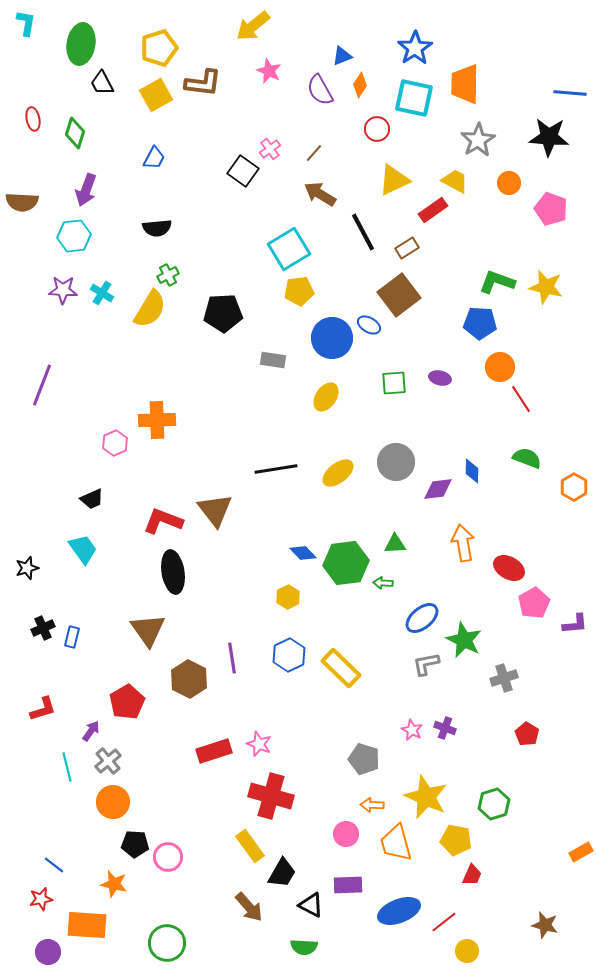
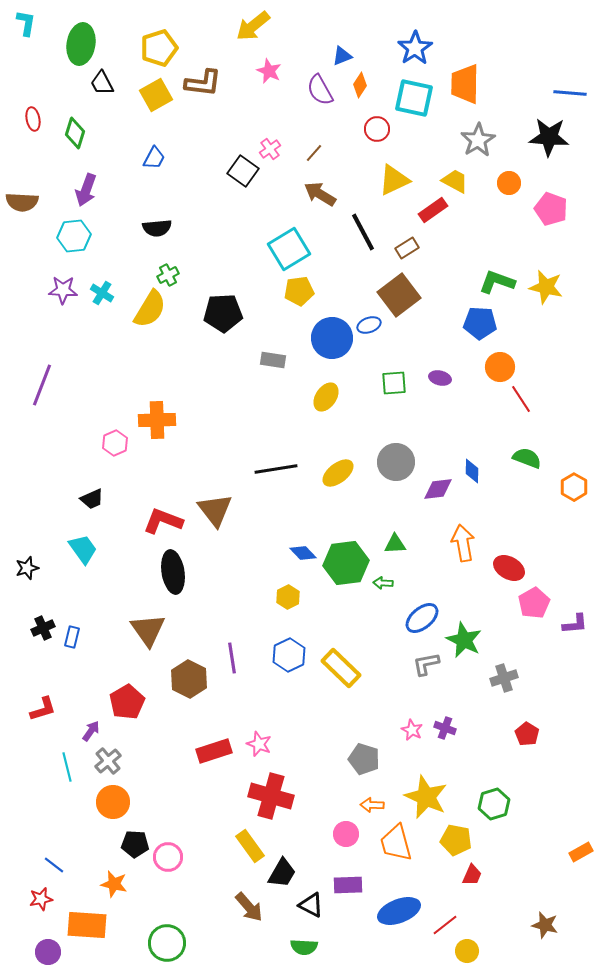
blue ellipse at (369, 325): rotated 50 degrees counterclockwise
red line at (444, 922): moved 1 px right, 3 px down
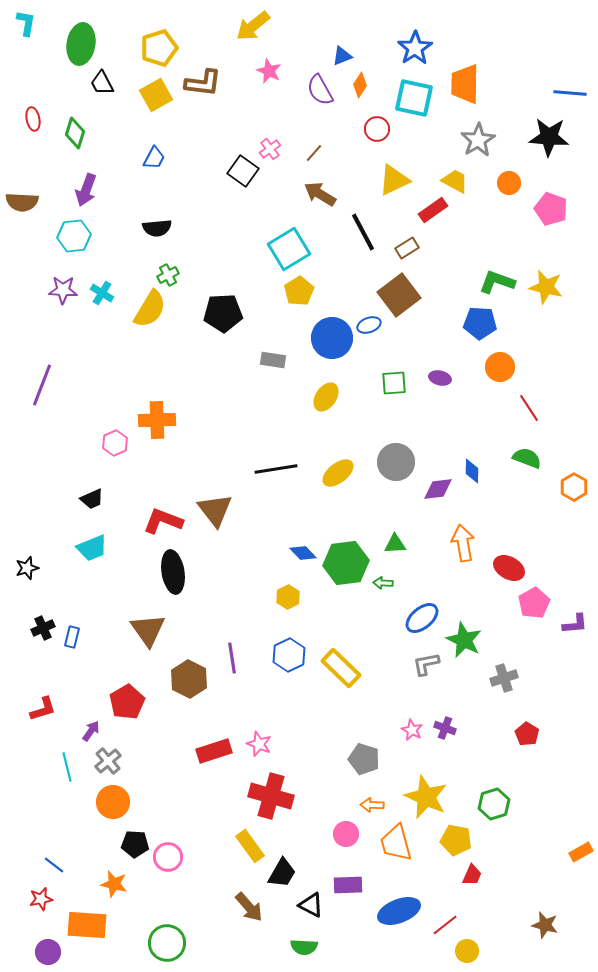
yellow pentagon at (299, 291): rotated 24 degrees counterclockwise
red line at (521, 399): moved 8 px right, 9 px down
cyan trapezoid at (83, 549): moved 9 px right, 1 px up; rotated 104 degrees clockwise
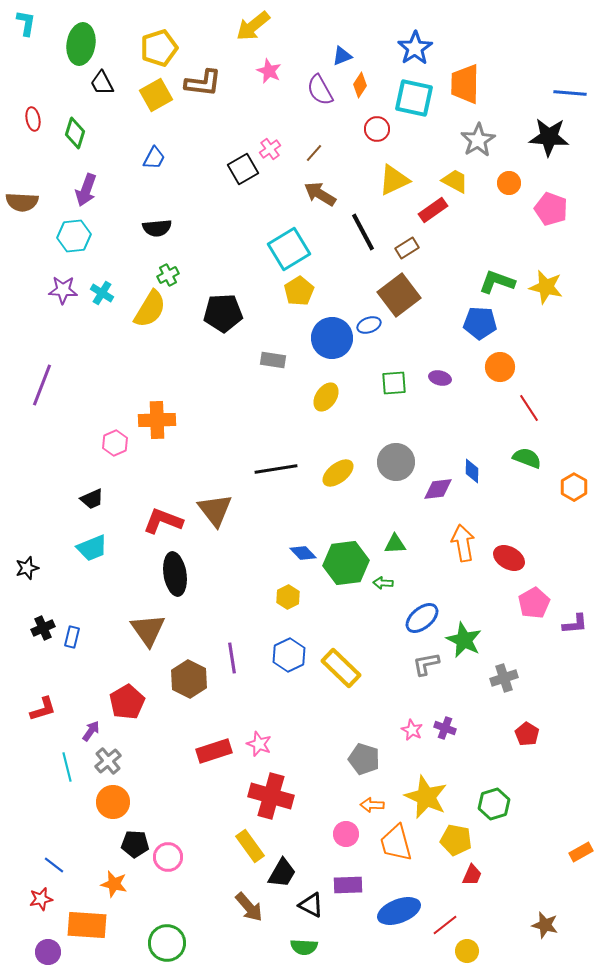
black square at (243, 171): moved 2 px up; rotated 24 degrees clockwise
red ellipse at (509, 568): moved 10 px up
black ellipse at (173, 572): moved 2 px right, 2 px down
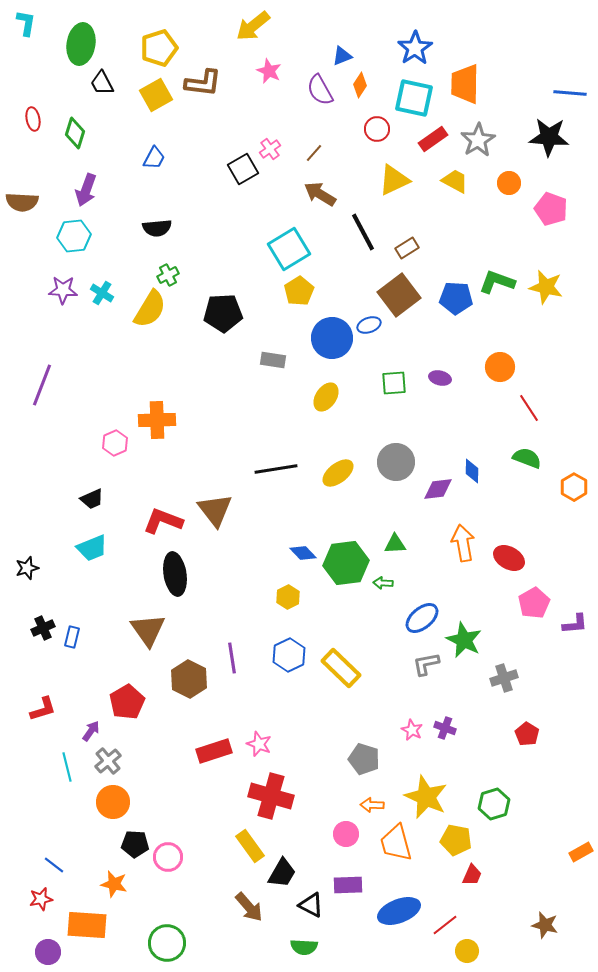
red rectangle at (433, 210): moved 71 px up
blue pentagon at (480, 323): moved 24 px left, 25 px up
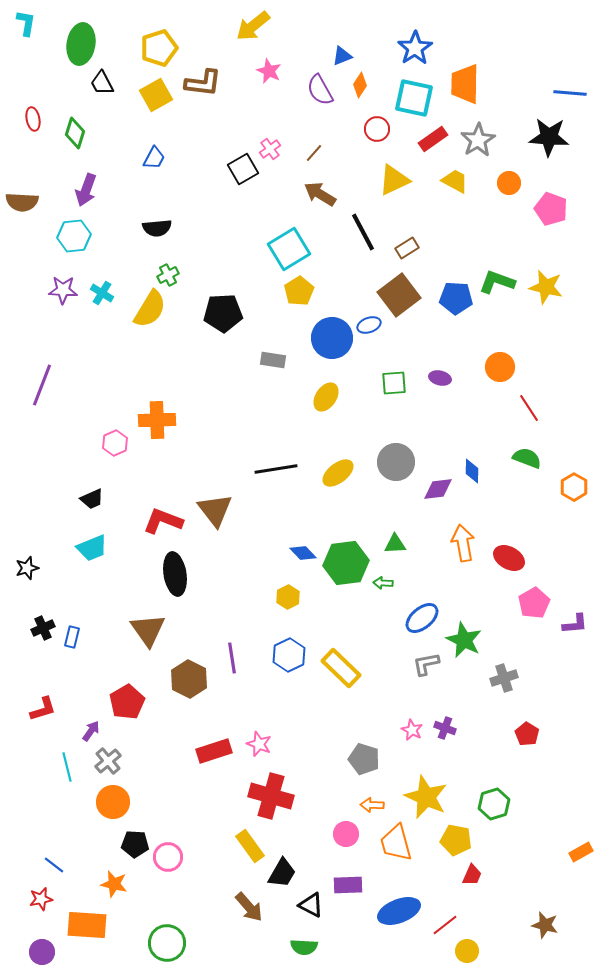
purple circle at (48, 952): moved 6 px left
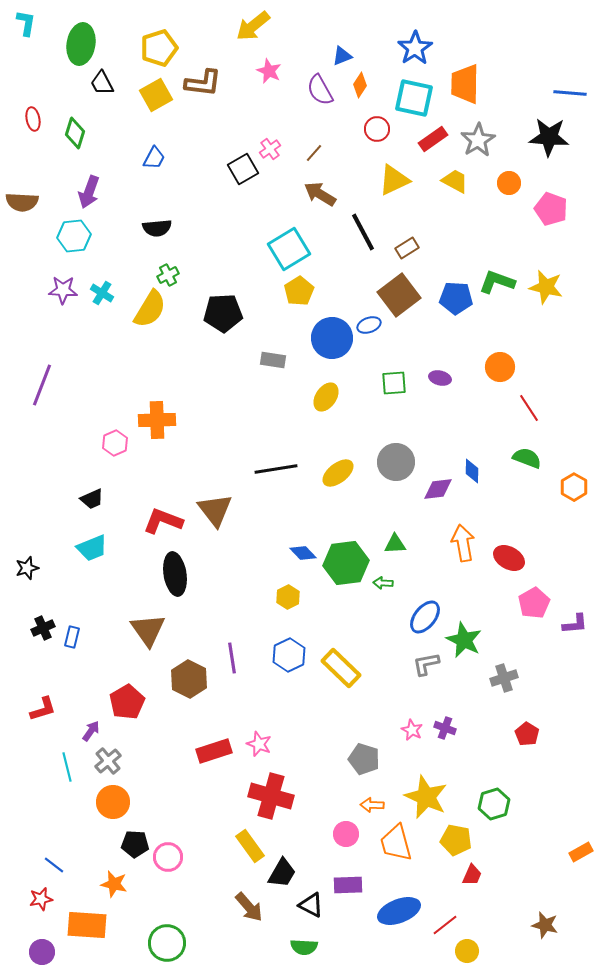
purple arrow at (86, 190): moved 3 px right, 2 px down
blue ellipse at (422, 618): moved 3 px right, 1 px up; rotated 12 degrees counterclockwise
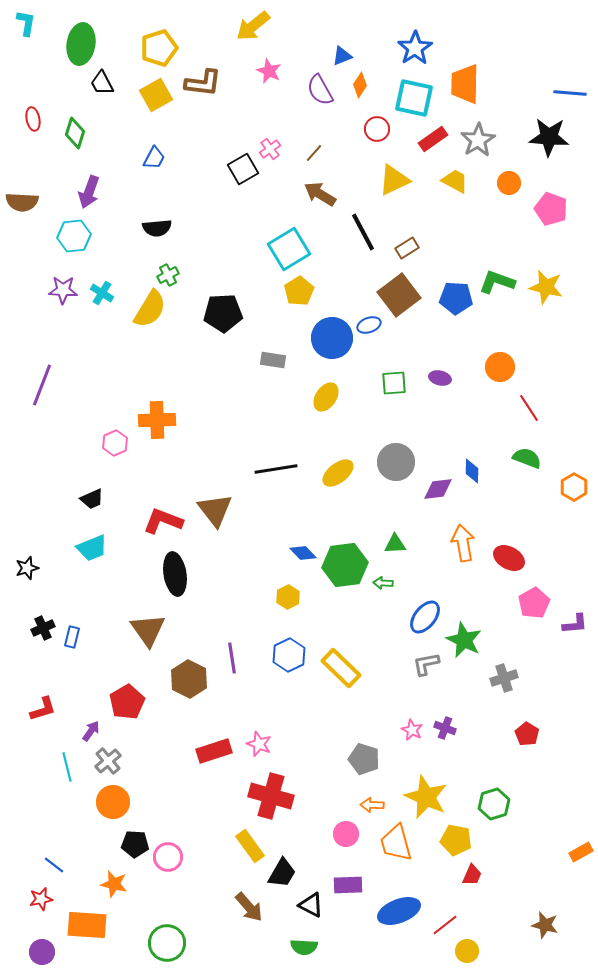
green hexagon at (346, 563): moved 1 px left, 2 px down
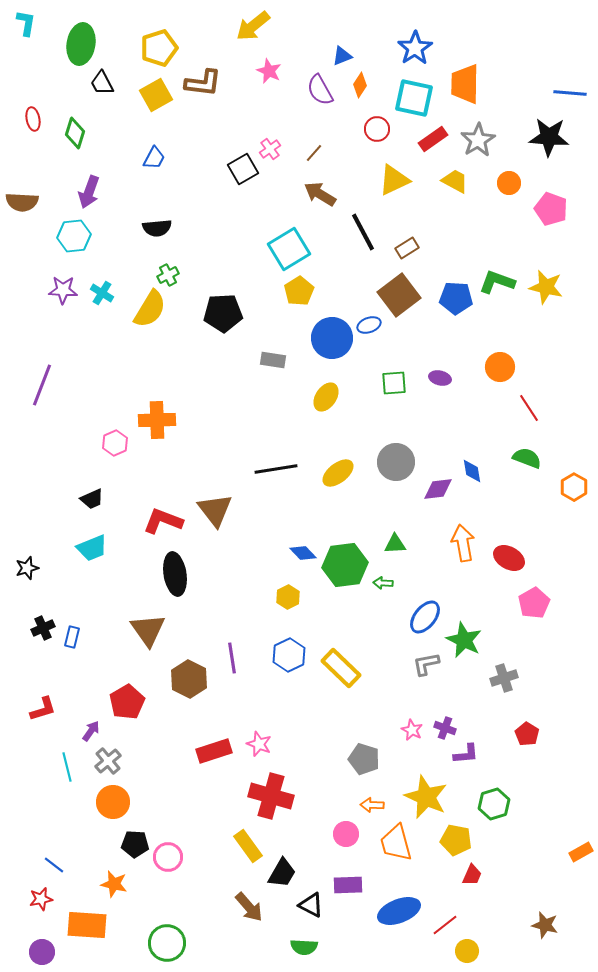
blue diamond at (472, 471): rotated 10 degrees counterclockwise
purple L-shape at (575, 624): moved 109 px left, 130 px down
yellow rectangle at (250, 846): moved 2 px left
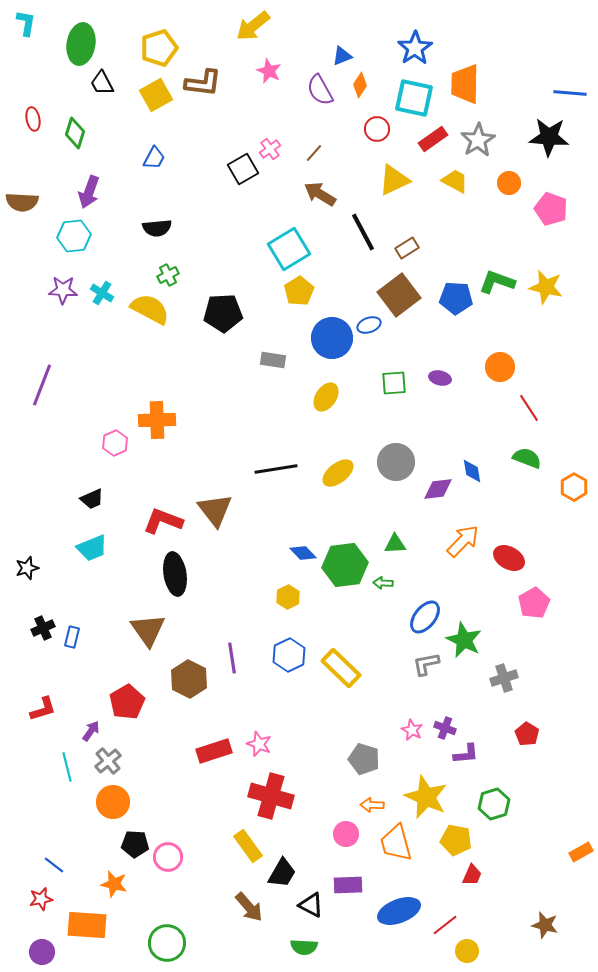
yellow semicircle at (150, 309): rotated 93 degrees counterclockwise
orange arrow at (463, 543): moved 2 px up; rotated 54 degrees clockwise
